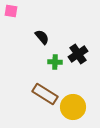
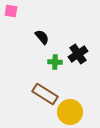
yellow circle: moved 3 px left, 5 px down
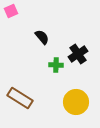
pink square: rotated 32 degrees counterclockwise
green cross: moved 1 px right, 3 px down
brown rectangle: moved 25 px left, 4 px down
yellow circle: moved 6 px right, 10 px up
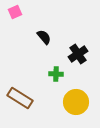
pink square: moved 4 px right, 1 px down
black semicircle: moved 2 px right
green cross: moved 9 px down
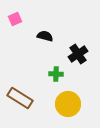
pink square: moved 7 px down
black semicircle: moved 1 px right, 1 px up; rotated 35 degrees counterclockwise
yellow circle: moved 8 px left, 2 px down
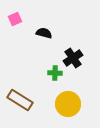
black semicircle: moved 1 px left, 3 px up
black cross: moved 5 px left, 4 px down
green cross: moved 1 px left, 1 px up
brown rectangle: moved 2 px down
